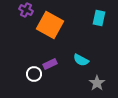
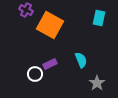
cyan semicircle: rotated 140 degrees counterclockwise
white circle: moved 1 px right
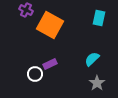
cyan semicircle: moved 11 px right, 1 px up; rotated 112 degrees counterclockwise
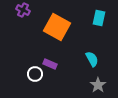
purple cross: moved 3 px left
orange square: moved 7 px right, 2 px down
cyan semicircle: rotated 105 degrees clockwise
purple rectangle: rotated 48 degrees clockwise
gray star: moved 1 px right, 2 px down
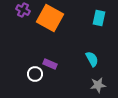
orange square: moved 7 px left, 9 px up
gray star: rotated 28 degrees clockwise
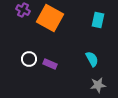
cyan rectangle: moved 1 px left, 2 px down
white circle: moved 6 px left, 15 px up
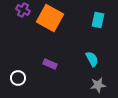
white circle: moved 11 px left, 19 px down
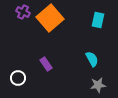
purple cross: moved 2 px down
orange square: rotated 20 degrees clockwise
purple rectangle: moved 4 px left; rotated 32 degrees clockwise
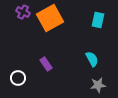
orange square: rotated 12 degrees clockwise
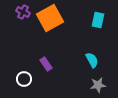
cyan semicircle: moved 1 px down
white circle: moved 6 px right, 1 px down
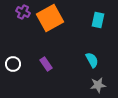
white circle: moved 11 px left, 15 px up
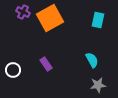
white circle: moved 6 px down
